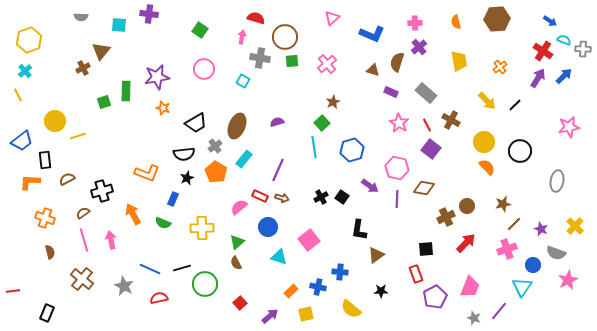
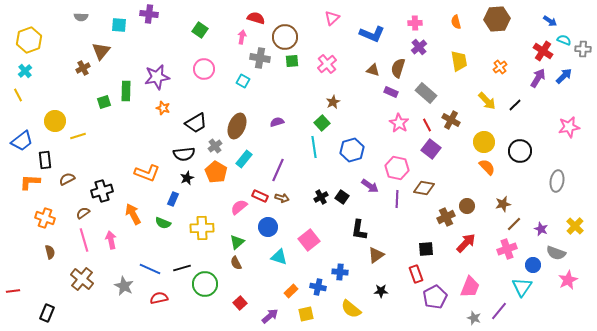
brown semicircle at (397, 62): moved 1 px right, 6 px down
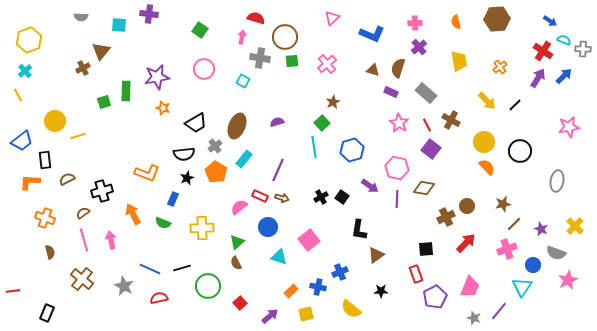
blue cross at (340, 272): rotated 28 degrees counterclockwise
green circle at (205, 284): moved 3 px right, 2 px down
